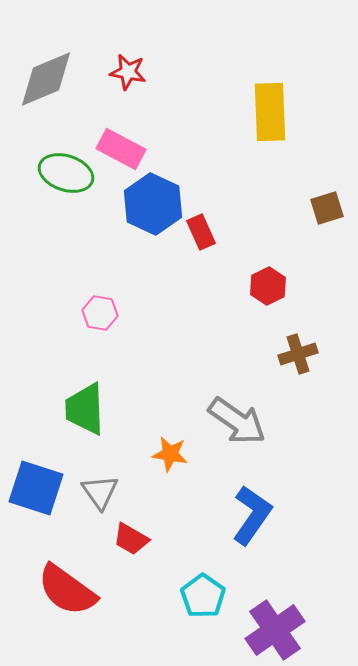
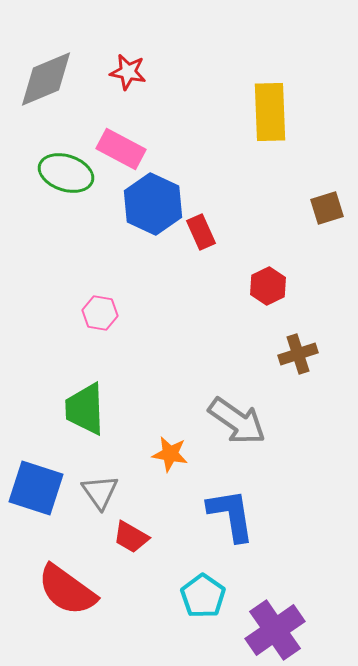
blue L-shape: moved 21 px left; rotated 44 degrees counterclockwise
red trapezoid: moved 2 px up
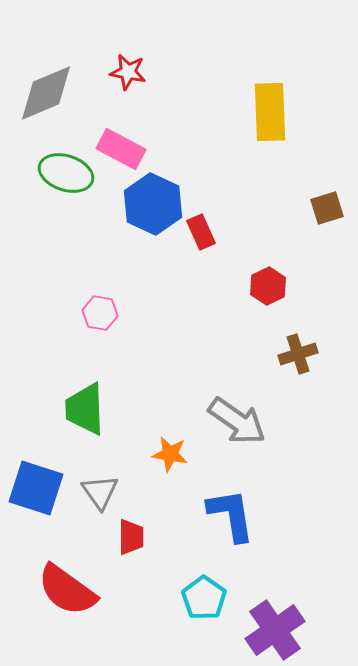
gray diamond: moved 14 px down
red trapezoid: rotated 120 degrees counterclockwise
cyan pentagon: moved 1 px right, 2 px down
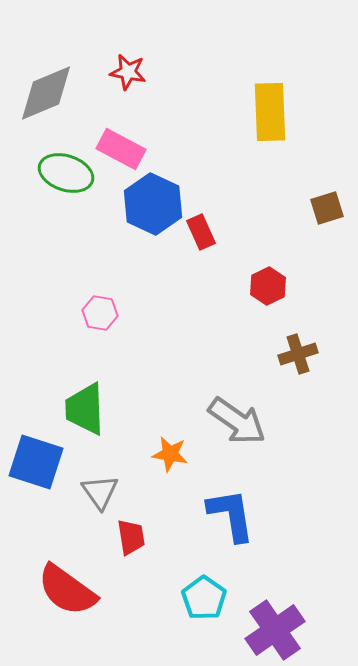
blue square: moved 26 px up
red trapezoid: rotated 9 degrees counterclockwise
